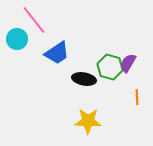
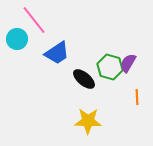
black ellipse: rotated 30 degrees clockwise
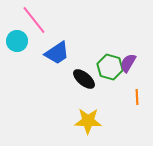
cyan circle: moved 2 px down
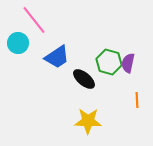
cyan circle: moved 1 px right, 2 px down
blue trapezoid: moved 4 px down
purple semicircle: rotated 18 degrees counterclockwise
green hexagon: moved 1 px left, 5 px up
orange line: moved 3 px down
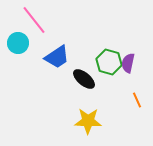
orange line: rotated 21 degrees counterclockwise
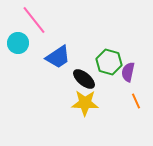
blue trapezoid: moved 1 px right
purple semicircle: moved 9 px down
orange line: moved 1 px left, 1 px down
yellow star: moved 3 px left, 18 px up
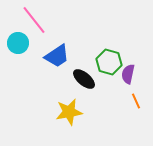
blue trapezoid: moved 1 px left, 1 px up
purple semicircle: moved 2 px down
yellow star: moved 16 px left, 9 px down; rotated 12 degrees counterclockwise
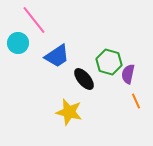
black ellipse: rotated 10 degrees clockwise
yellow star: rotated 24 degrees clockwise
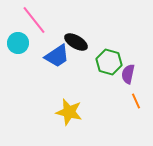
black ellipse: moved 8 px left, 37 px up; rotated 20 degrees counterclockwise
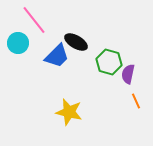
blue trapezoid: rotated 12 degrees counterclockwise
